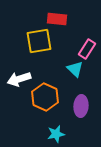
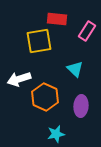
pink rectangle: moved 18 px up
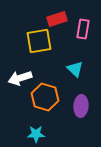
red rectangle: rotated 24 degrees counterclockwise
pink rectangle: moved 4 px left, 2 px up; rotated 24 degrees counterclockwise
white arrow: moved 1 px right, 1 px up
orange hexagon: rotated 8 degrees counterclockwise
cyan star: moved 20 px left; rotated 12 degrees clockwise
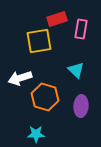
pink rectangle: moved 2 px left
cyan triangle: moved 1 px right, 1 px down
